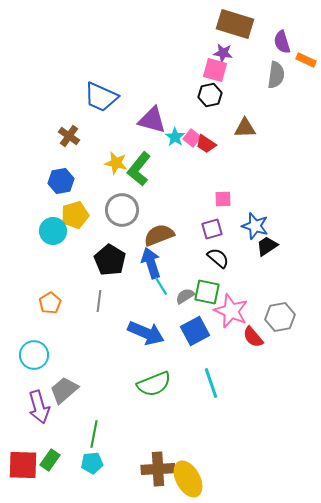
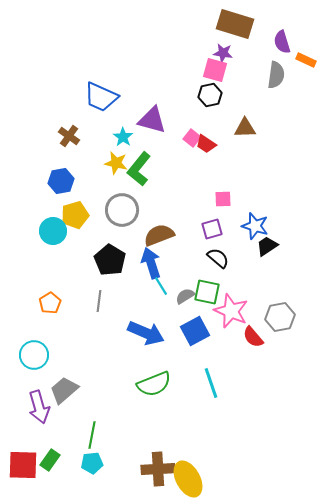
cyan star at (175, 137): moved 52 px left
green line at (94, 434): moved 2 px left, 1 px down
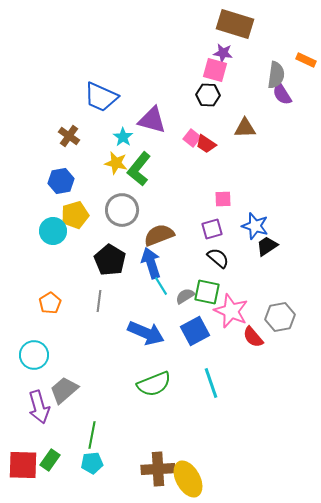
purple semicircle at (282, 42): moved 52 px down; rotated 15 degrees counterclockwise
black hexagon at (210, 95): moved 2 px left; rotated 15 degrees clockwise
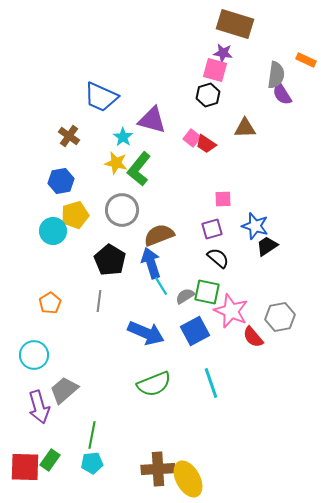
black hexagon at (208, 95): rotated 20 degrees counterclockwise
red square at (23, 465): moved 2 px right, 2 px down
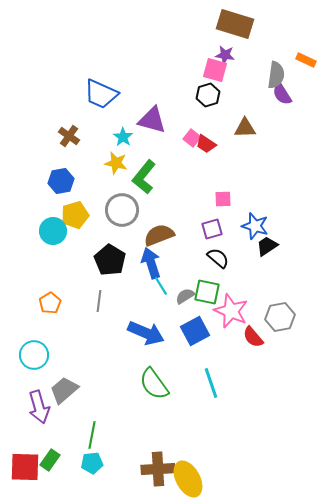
purple star at (223, 53): moved 2 px right, 2 px down
blue trapezoid at (101, 97): moved 3 px up
green L-shape at (139, 169): moved 5 px right, 8 px down
green semicircle at (154, 384): rotated 76 degrees clockwise
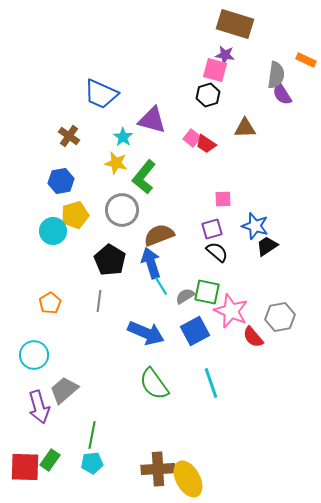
black semicircle at (218, 258): moved 1 px left, 6 px up
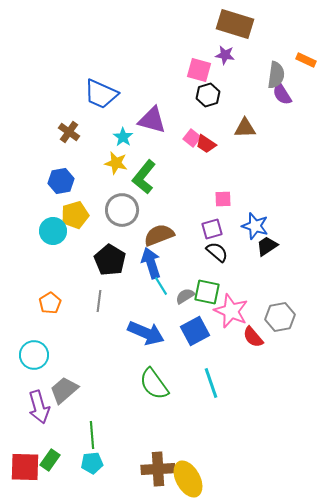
pink square at (215, 70): moved 16 px left
brown cross at (69, 136): moved 4 px up
green line at (92, 435): rotated 16 degrees counterclockwise
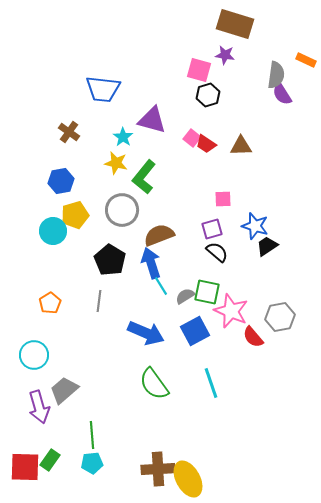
blue trapezoid at (101, 94): moved 2 px right, 5 px up; rotated 18 degrees counterclockwise
brown triangle at (245, 128): moved 4 px left, 18 px down
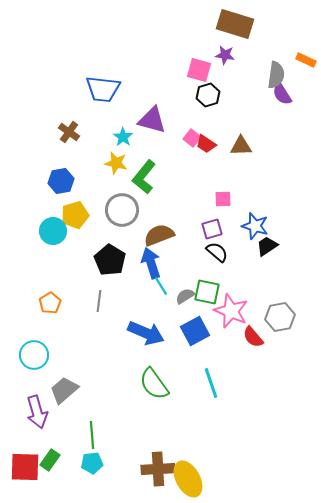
purple arrow at (39, 407): moved 2 px left, 5 px down
